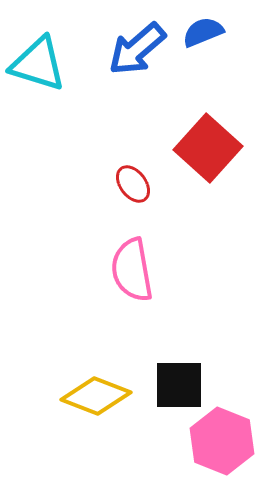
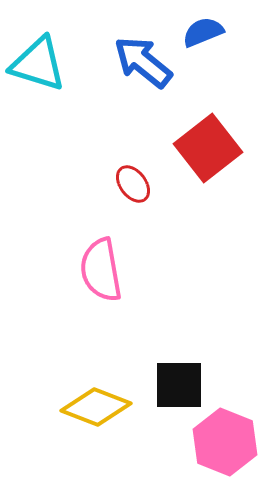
blue arrow: moved 6 px right, 13 px down; rotated 80 degrees clockwise
red square: rotated 10 degrees clockwise
pink semicircle: moved 31 px left
yellow diamond: moved 11 px down
pink hexagon: moved 3 px right, 1 px down
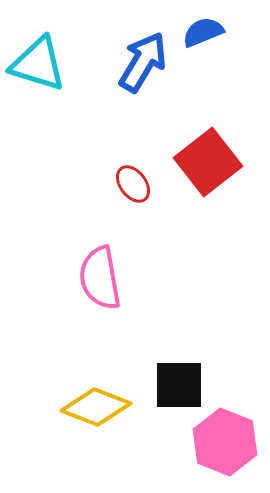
blue arrow: rotated 82 degrees clockwise
red square: moved 14 px down
pink semicircle: moved 1 px left, 8 px down
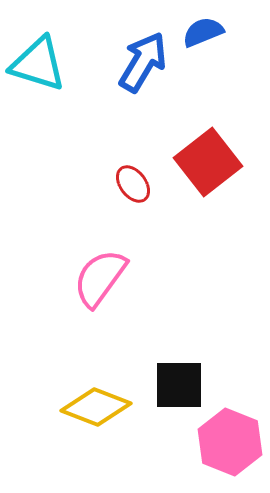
pink semicircle: rotated 46 degrees clockwise
pink hexagon: moved 5 px right
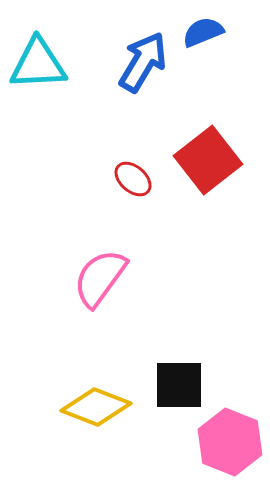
cyan triangle: rotated 20 degrees counterclockwise
red square: moved 2 px up
red ellipse: moved 5 px up; rotated 12 degrees counterclockwise
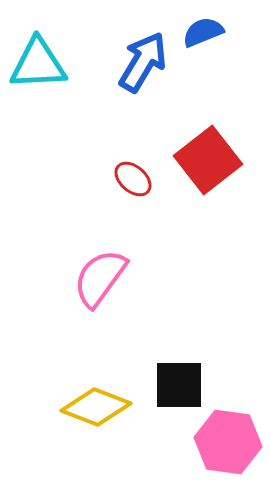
pink hexagon: moved 2 px left; rotated 14 degrees counterclockwise
